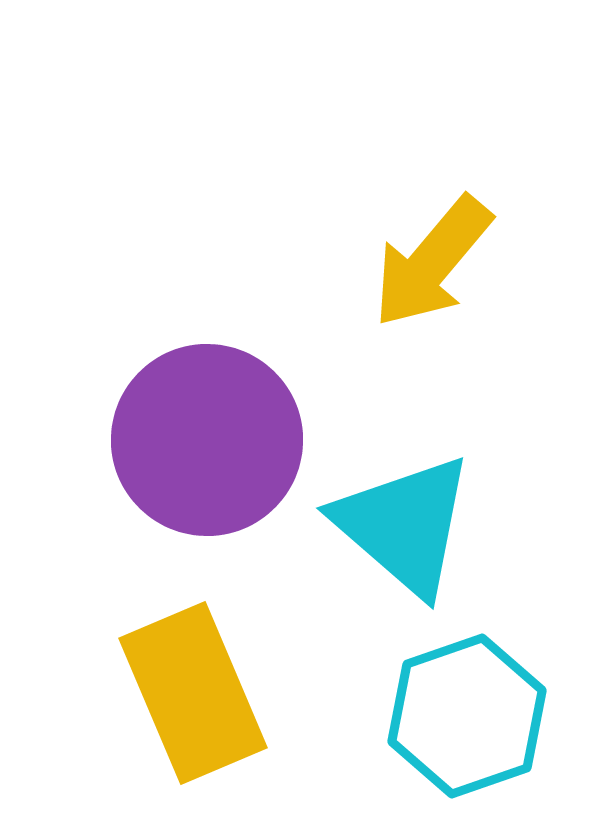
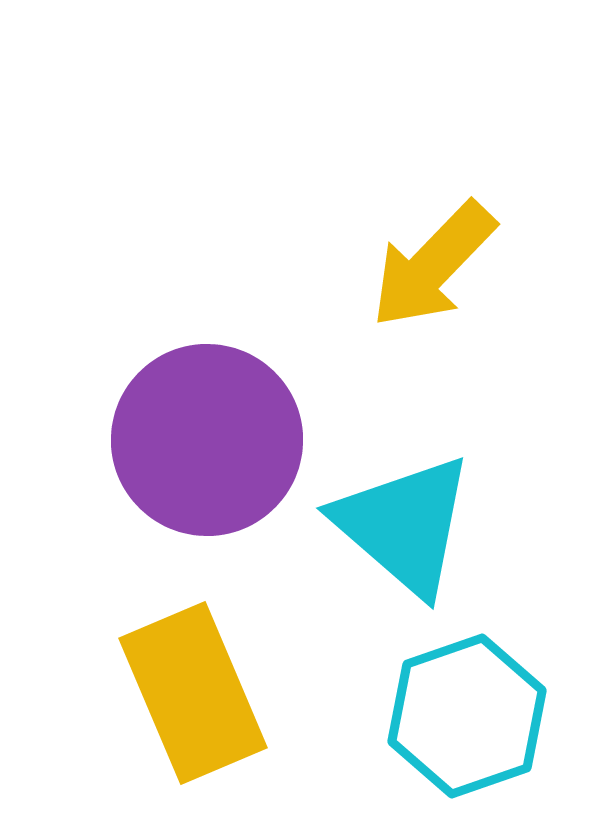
yellow arrow: moved 1 px right, 3 px down; rotated 4 degrees clockwise
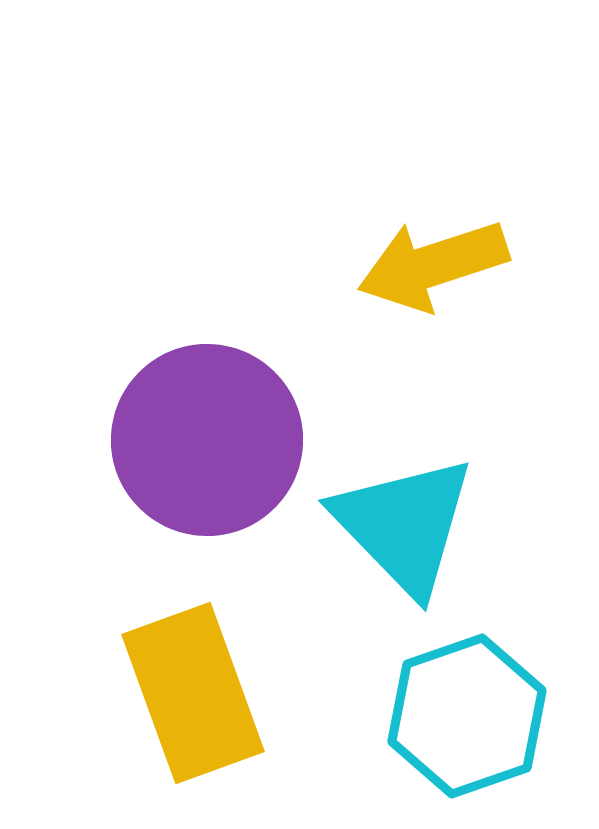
yellow arrow: rotated 28 degrees clockwise
cyan triangle: rotated 5 degrees clockwise
yellow rectangle: rotated 3 degrees clockwise
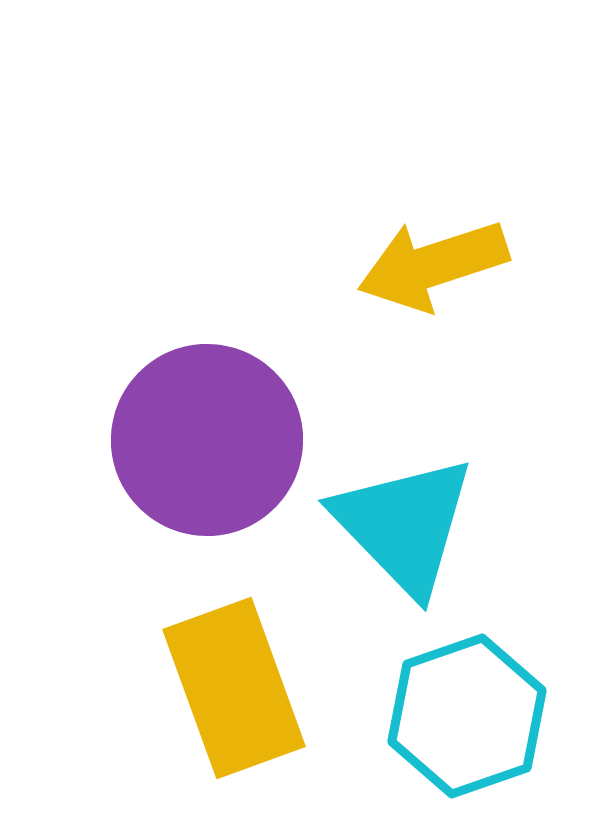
yellow rectangle: moved 41 px right, 5 px up
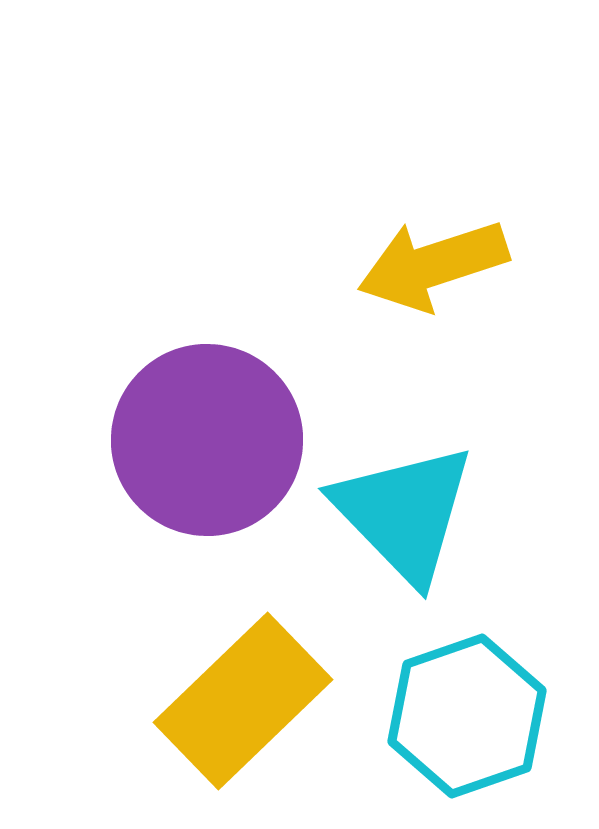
cyan triangle: moved 12 px up
yellow rectangle: moved 9 px right, 13 px down; rotated 66 degrees clockwise
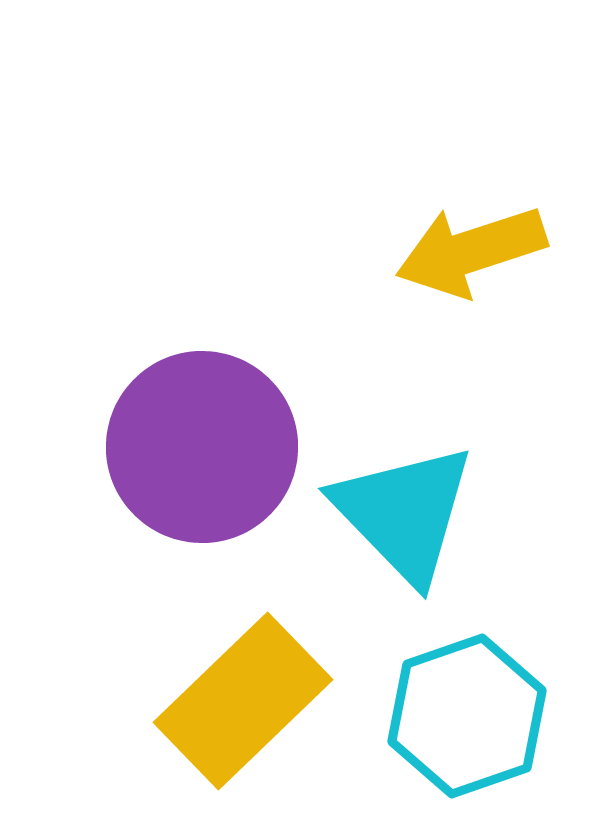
yellow arrow: moved 38 px right, 14 px up
purple circle: moved 5 px left, 7 px down
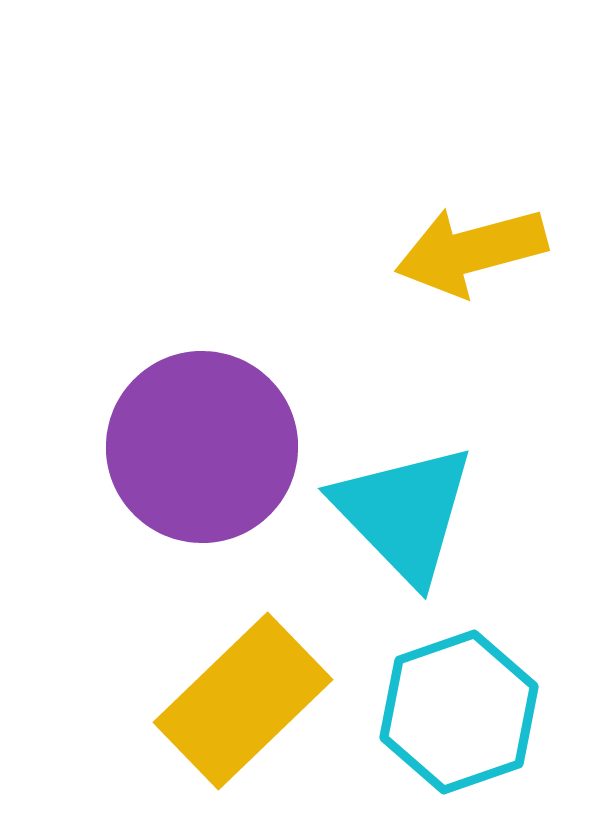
yellow arrow: rotated 3 degrees clockwise
cyan hexagon: moved 8 px left, 4 px up
